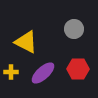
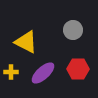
gray circle: moved 1 px left, 1 px down
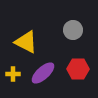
yellow cross: moved 2 px right, 2 px down
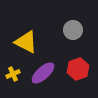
red hexagon: rotated 20 degrees counterclockwise
yellow cross: rotated 24 degrees counterclockwise
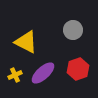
yellow cross: moved 2 px right, 1 px down
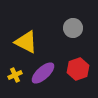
gray circle: moved 2 px up
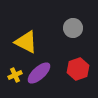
purple ellipse: moved 4 px left
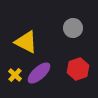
yellow cross: rotated 24 degrees counterclockwise
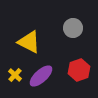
yellow triangle: moved 3 px right
red hexagon: moved 1 px right, 1 px down
purple ellipse: moved 2 px right, 3 px down
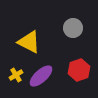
yellow cross: moved 1 px right; rotated 16 degrees clockwise
